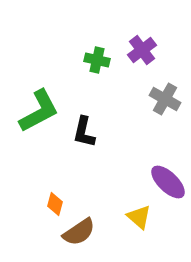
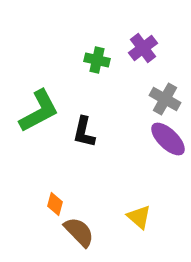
purple cross: moved 1 px right, 2 px up
purple ellipse: moved 43 px up
brown semicircle: rotated 100 degrees counterclockwise
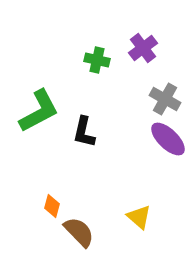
orange diamond: moved 3 px left, 2 px down
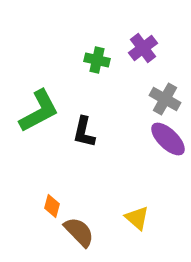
yellow triangle: moved 2 px left, 1 px down
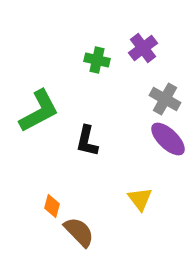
black L-shape: moved 3 px right, 9 px down
yellow triangle: moved 3 px right, 19 px up; rotated 12 degrees clockwise
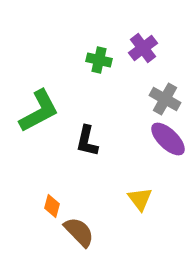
green cross: moved 2 px right
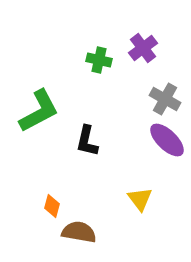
purple ellipse: moved 1 px left, 1 px down
brown semicircle: rotated 36 degrees counterclockwise
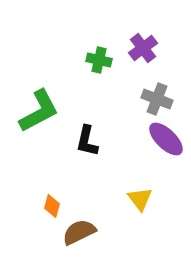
gray cross: moved 8 px left; rotated 8 degrees counterclockwise
purple ellipse: moved 1 px left, 1 px up
brown semicircle: rotated 36 degrees counterclockwise
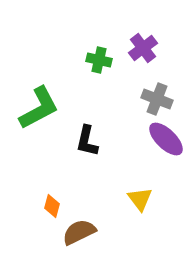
green L-shape: moved 3 px up
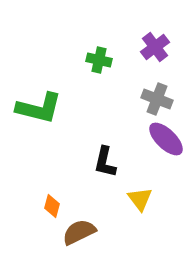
purple cross: moved 12 px right, 1 px up
green L-shape: rotated 42 degrees clockwise
black L-shape: moved 18 px right, 21 px down
